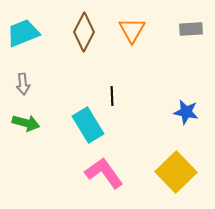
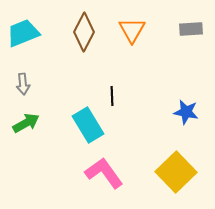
green arrow: rotated 44 degrees counterclockwise
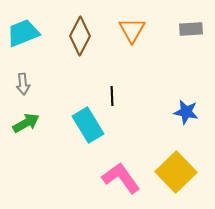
brown diamond: moved 4 px left, 4 px down
pink L-shape: moved 17 px right, 5 px down
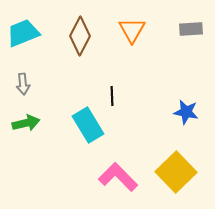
green arrow: rotated 16 degrees clockwise
pink L-shape: moved 3 px left, 1 px up; rotated 9 degrees counterclockwise
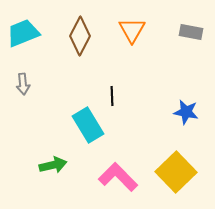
gray rectangle: moved 3 px down; rotated 15 degrees clockwise
green arrow: moved 27 px right, 42 px down
